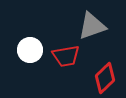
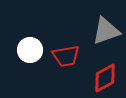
gray triangle: moved 14 px right, 5 px down
red diamond: rotated 16 degrees clockwise
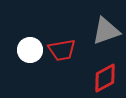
red trapezoid: moved 4 px left, 6 px up
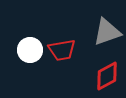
gray triangle: moved 1 px right, 1 px down
red diamond: moved 2 px right, 2 px up
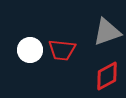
red trapezoid: rotated 16 degrees clockwise
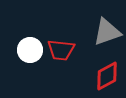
red trapezoid: moved 1 px left
